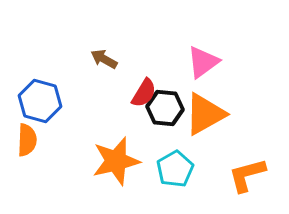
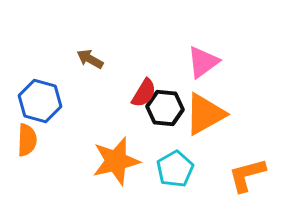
brown arrow: moved 14 px left
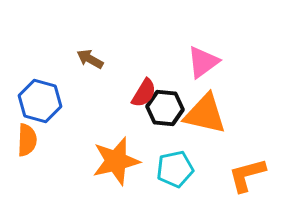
orange triangle: rotated 42 degrees clockwise
cyan pentagon: rotated 18 degrees clockwise
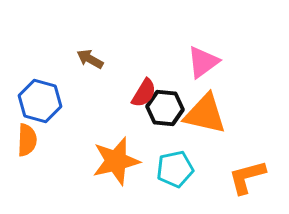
orange L-shape: moved 2 px down
